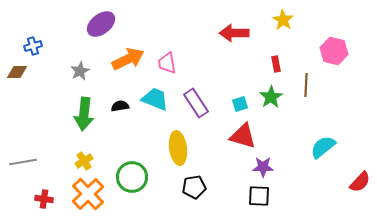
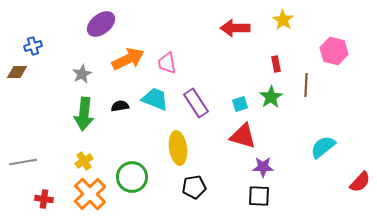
red arrow: moved 1 px right, 5 px up
gray star: moved 2 px right, 3 px down
orange cross: moved 2 px right
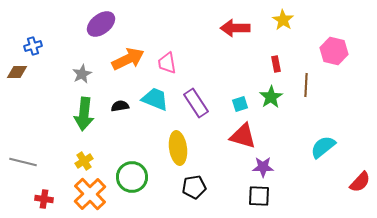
gray line: rotated 24 degrees clockwise
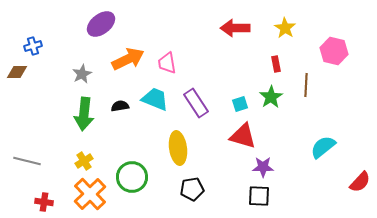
yellow star: moved 2 px right, 8 px down
gray line: moved 4 px right, 1 px up
black pentagon: moved 2 px left, 2 px down
red cross: moved 3 px down
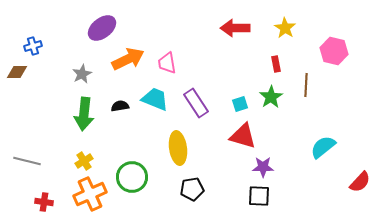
purple ellipse: moved 1 px right, 4 px down
orange cross: rotated 20 degrees clockwise
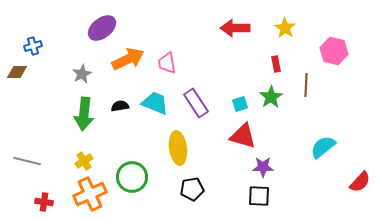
cyan trapezoid: moved 4 px down
